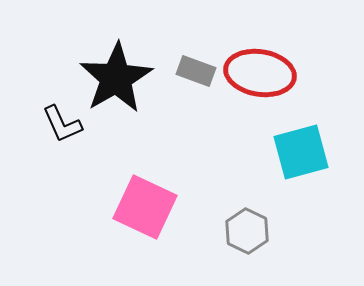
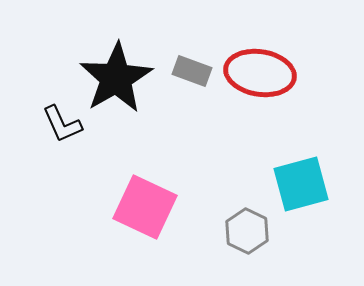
gray rectangle: moved 4 px left
cyan square: moved 32 px down
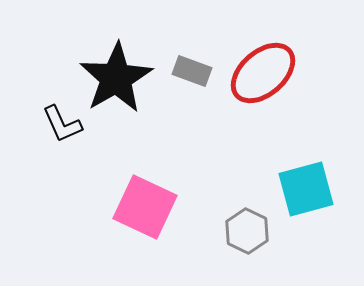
red ellipse: moved 3 px right; rotated 50 degrees counterclockwise
cyan square: moved 5 px right, 5 px down
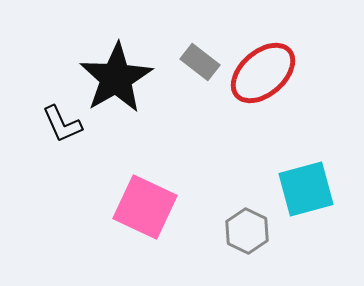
gray rectangle: moved 8 px right, 9 px up; rotated 18 degrees clockwise
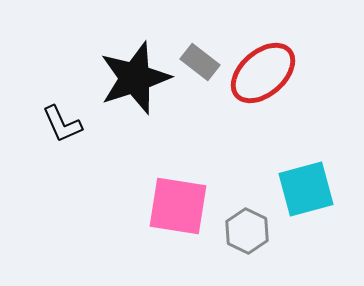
black star: moved 19 px right; rotated 12 degrees clockwise
pink square: moved 33 px right, 1 px up; rotated 16 degrees counterclockwise
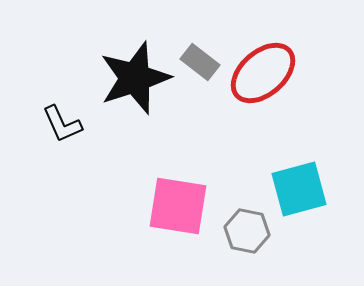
cyan square: moved 7 px left
gray hexagon: rotated 15 degrees counterclockwise
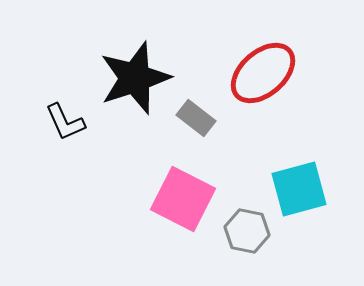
gray rectangle: moved 4 px left, 56 px down
black L-shape: moved 3 px right, 2 px up
pink square: moved 5 px right, 7 px up; rotated 18 degrees clockwise
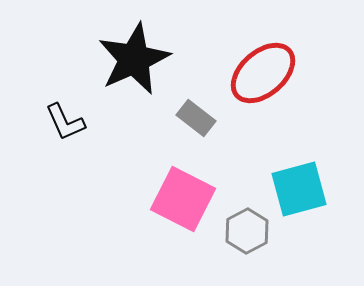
black star: moved 1 px left, 19 px up; rotated 6 degrees counterclockwise
gray hexagon: rotated 21 degrees clockwise
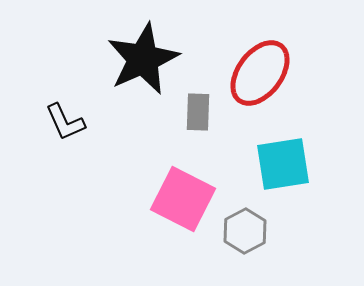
black star: moved 9 px right
red ellipse: moved 3 px left; rotated 12 degrees counterclockwise
gray rectangle: moved 2 px right, 6 px up; rotated 54 degrees clockwise
cyan square: moved 16 px left, 25 px up; rotated 6 degrees clockwise
gray hexagon: moved 2 px left
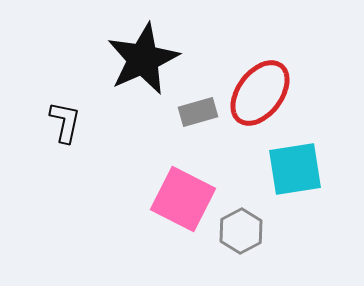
red ellipse: moved 20 px down
gray rectangle: rotated 72 degrees clockwise
black L-shape: rotated 144 degrees counterclockwise
cyan square: moved 12 px right, 5 px down
gray hexagon: moved 4 px left
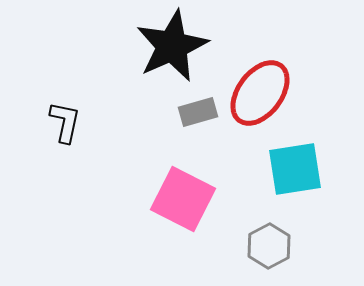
black star: moved 29 px right, 13 px up
gray hexagon: moved 28 px right, 15 px down
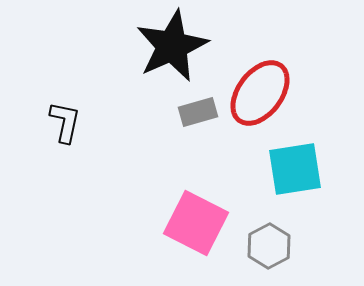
pink square: moved 13 px right, 24 px down
